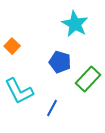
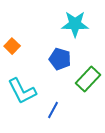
cyan star: rotated 28 degrees counterclockwise
blue pentagon: moved 3 px up
cyan L-shape: moved 3 px right
blue line: moved 1 px right, 2 px down
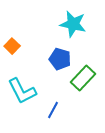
cyan star: moved 2 px left; rotated 12 degrees clockwise
green rectangle: moved 5 px left, 1 px up
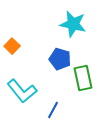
green rectangle: rotated 55 degrees counterclockwise
cyan L-shape: rotated 12 degrees counterclockwise
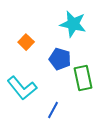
orange square: moved 14 px right, 4 px up
cyan L-shape: moved 3 px up
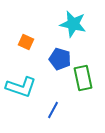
orange square: rotated 21 degrees counterclockwise
cyan L-shape: moved 1 px left, 1 px up; rotated 32 degrees counterclockwise
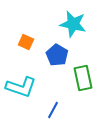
blue pentagon: moved 3 px left, 4 px up; rotated 15 degrees clockwise
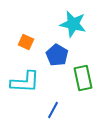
cyan L-shape: moved 4 px right, 5 px up; rotated 16 degrees counterclockwise
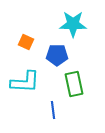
cyan star: rotated 12 degrees counterclockwise
blue pentagon: rotated 30 degrees counterclockwise
green rectangle: moved 9 px left, 6 px down
blue line: rotated 36 degrees counterclockwise
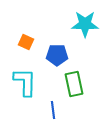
cyan star: moved 12 px right
cyan L-shape: rotated 92 degrees counterclockwise
